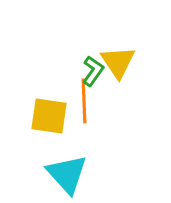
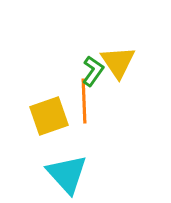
yellow square: rotated 27 degrees counterclockwise
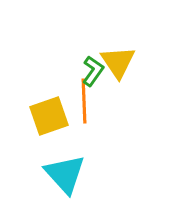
cyan triangle: moved 2 px left
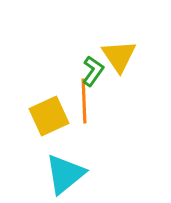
yellow triangle: moved 1 px right, 6 px up
yellow square: rotated 6 degrees counterclockwise
cyan triangle: rotated 33 degrees clockwise
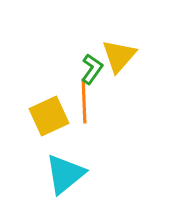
yellow triangle: rotated 15 degrees clockwise
green L-shape: moved 1 px left, 2 px up
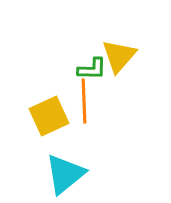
green L-shape: rotated 56 degrees clockwise
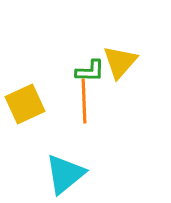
yellow triangle: moved 1 px right, 6 px down
green L-shape: moved 2 px left, 2 px down
yellow square: moved 24 px left, 12 px up
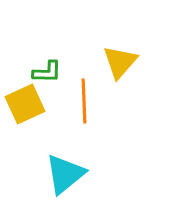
green L-shape: moved 43 px left, 1 px down
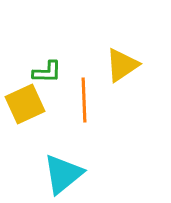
yellow triangle: moved 2 px right, 3 px down; rotated 15 degrees clockwise
orange line: moved 1 px up
cyan triangle: moved 2 px left
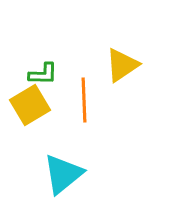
green L-shape: moved 4 px left, 2 px down
yellow square: moved 5 px right, 1 px down; rotated 6 degrees counterclockwise
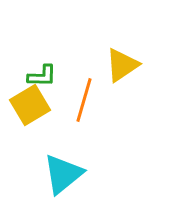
green L-shape: moved 1 px left, 2 px down
orange line: rotated 18 degrees clockwise
